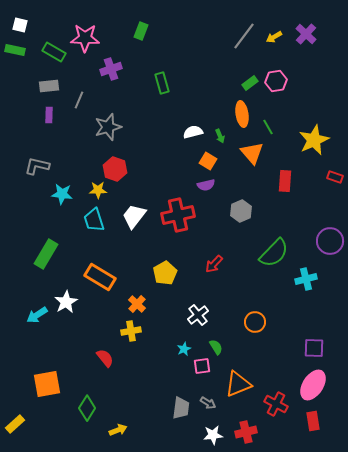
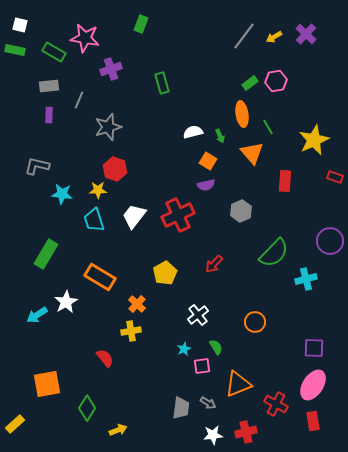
green rectangle at (141, 31): moved 7 px up
pink star at (85, 38): rotated 8 degrees clockwise
red cross at (178, 215): rotated 12 degrees counterclockwise
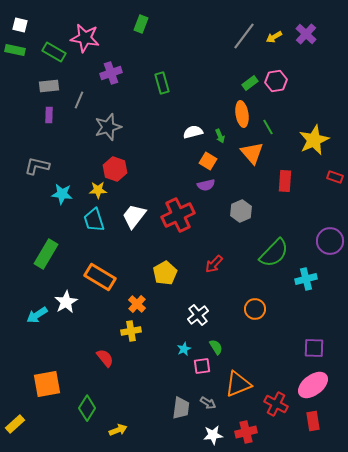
purple cross at (111, 69): moved 4 px down
orange circle at (255, 322): moved 13 px up
pink ellipse at (313, 385): rotated 20 degrees clockwise
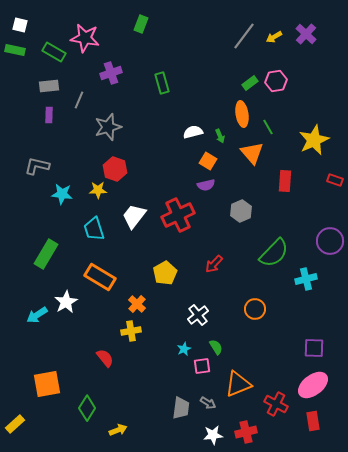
red rectangle at (335, 177): moved 3 px down
cyan trapezoid at (94, 220): moved 9 px down
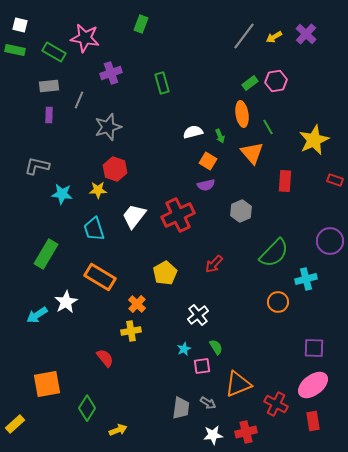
orange circle at (255, 309): moved 23 px right, 7 px up
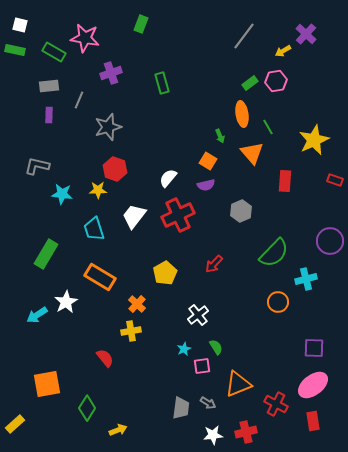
yellow arrow at (274, 37): moved 9 px right, 14 px down
white semicircle at (193, 132): moved 25 px left, 46 px down; rotated 36 degrees counterclockwise
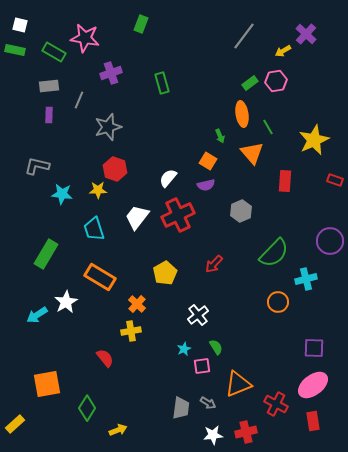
white trapezoid at (134, 216): moved 3 px right, 1 px down
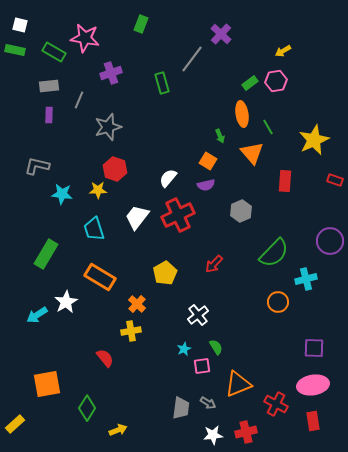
purple cross at (306, 34): moved 85 px left
gray line at (244, 36): moved 52 px left, 23 px down
pink ellipse at (313, 385): rotated 28 degrees clockwise
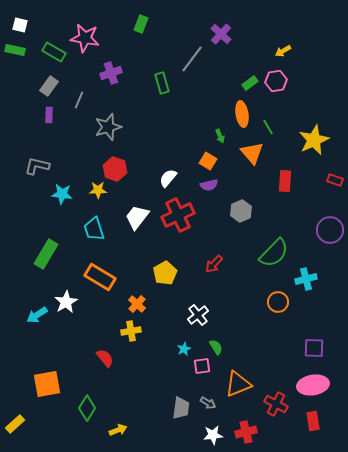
gray rectangle at (49, 86): rotated 48 degrees counterclockwise
purple semicircle at (206, 185): moved 3 px right
purple circle at (330, 241): moved 11 px up
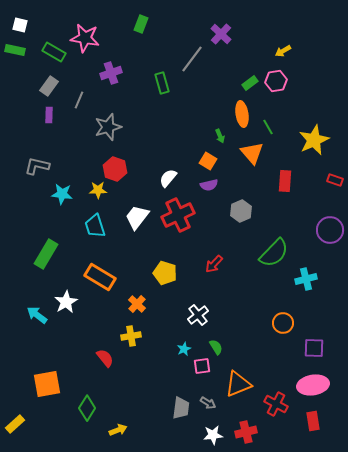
cyan trapezoid at (94, 229): moved 1 px right, 3 px up
yellow pentagon at (165, 273): rotated 25 degrees counterclockwise
orange circle at (278, 302): moved 5 px right, 21 px down
cyan arrow at (37, 315): rotated 70 degrees clockwise
yellow cross at (131, 331): moved 5 px down
